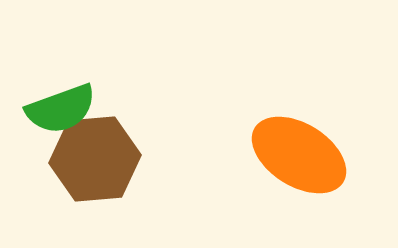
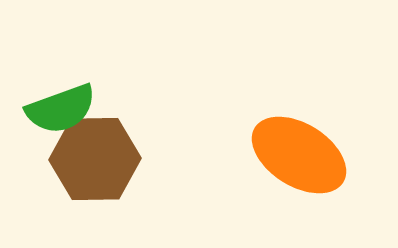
brown hexagon: rotated 4 degrees clockwise
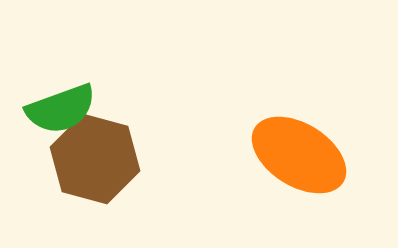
brown hexagon: rotated 16 degrees clockwise
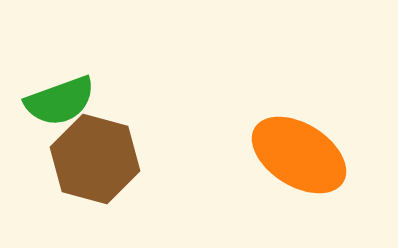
green semicircle: moved 1 px left, 8 px up
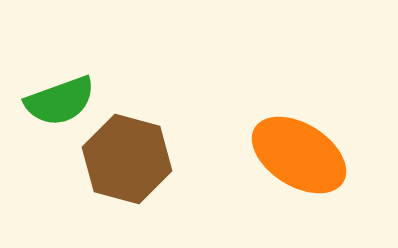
brown hexagon: moved 32 px right
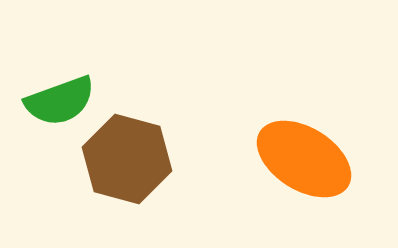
orange ellipse: moved 5 px right, 4 px down
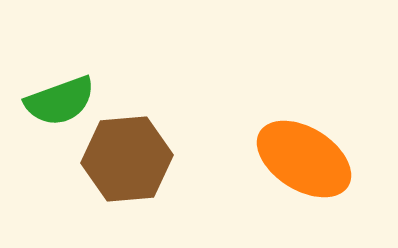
brown hexagon: rotated 20 degrees counterclockwise
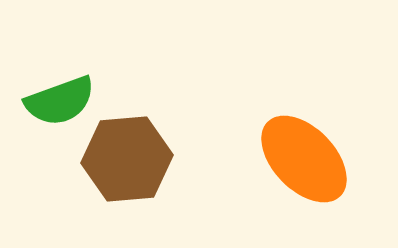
orange ellipse: rotated 14 degrees clockwise
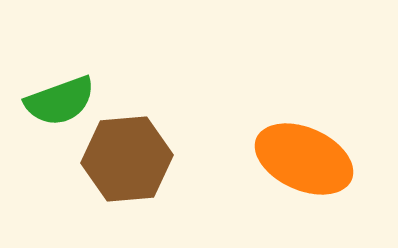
orange ellipse: rotated 22 degrees counterclockwise
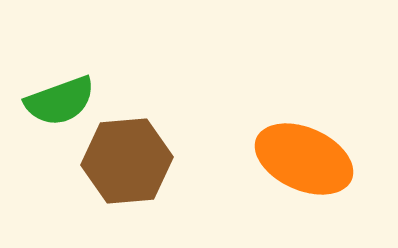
brown hexagon: moved 2 px down
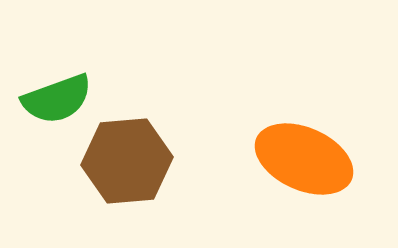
green semicircle: moved 3 px left, 2 px up
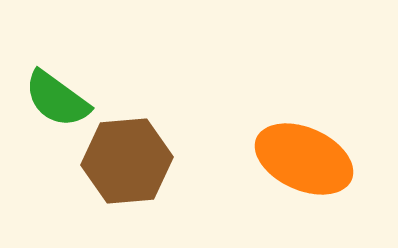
green semicircle: rotated 56 degrees clockwise
